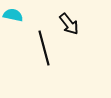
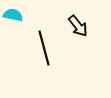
black arrow: moved 9 px right, 2 px down
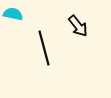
cyan semicircle: moved 1 px up
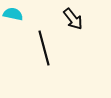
black arrow: moved 5 px left, 7 px up
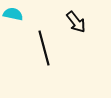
black arrow: moved 3 px right, 3 px down
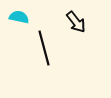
cyan semicircle: moved 6 px right, 3 px down
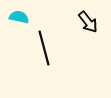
black arrow: moved 12 px right
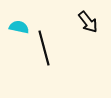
cyan semicircle: moved 10 px down
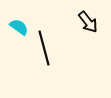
cyan semicircle: rotated 24 degrees clockwise
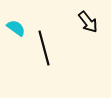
cyan semicircle: moved 3 px left, 1 px down
